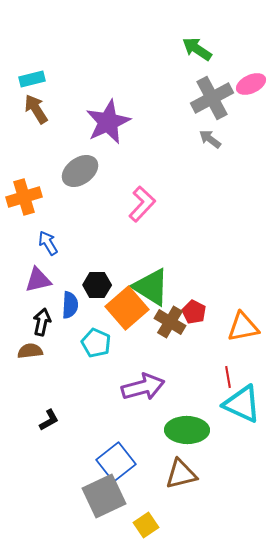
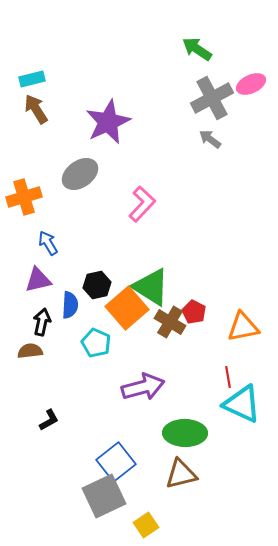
gray ellipse: moved 3 px down
black hexagon: rotated 12 degrees counterclockwise
green ellipse: moved 2 px left, 3 px down
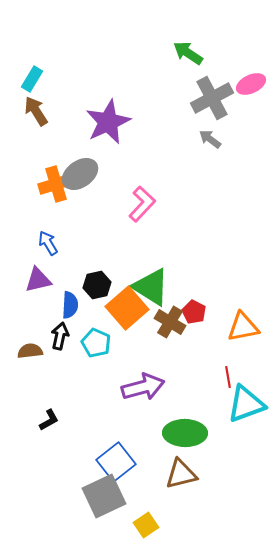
green arrow: moved 9 px left, 4 px down
cyan rectangle: rotated 45 degrees counterclockwise
brown arrow: moved 2 px down
orange cross: moved 32 px right, 13 px up
black arrow: moved 18 px right, 14 px down
cyan triangle: moved 4 px right; rotated 45 degrees counterclockwise
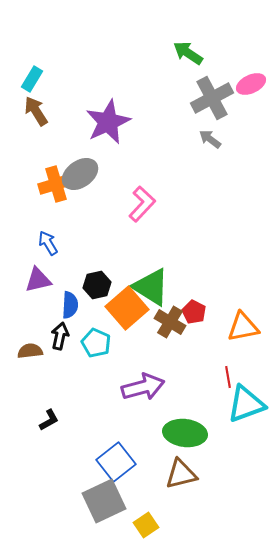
green ellipse: rotated 6 degrees clockwise
gray square: moved 5 px down
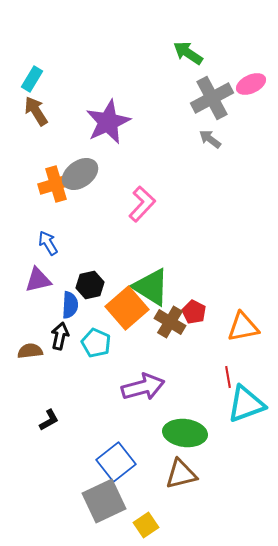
black hexagon: moved 7 px left
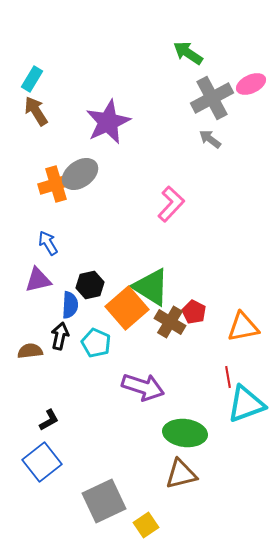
pink L-shape: moved 29 px right
purple arrow: rotated 33 degrees clockwise
blue square: moved 74 px left
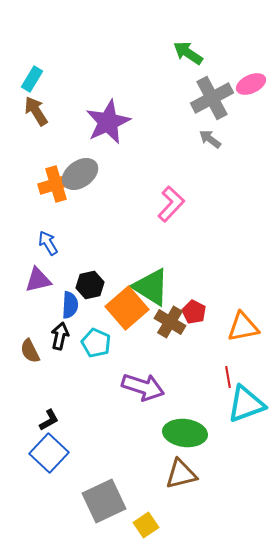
brown semicircle: rotated 110 degrees counterclockwise
blue square: moved 7 px right, 9 px up; rotated 9 degrees counterclockwise
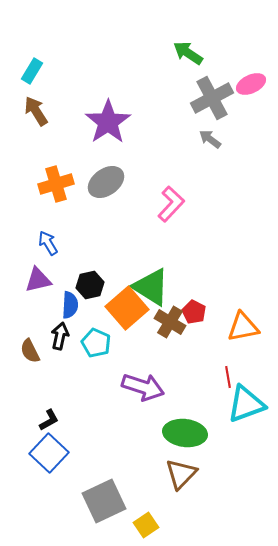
cyan rectangle: moved 8 px up
purple star: rotated 9 degrees counterclockwise
gray ellipse: moved 26 px right, 8 px down
brown triangle: rotated 32 degrees counterclockwise
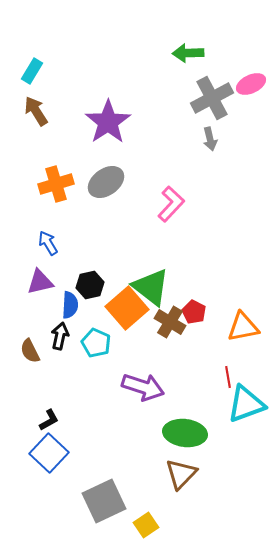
green arrow: rotated 36 degrees counterclockwise
gray arrow: rotated 140 degrees counterclockwise
purple triangle: moved 2 px right, 2 px down
green triangle: rotated 6 degrees clockwise
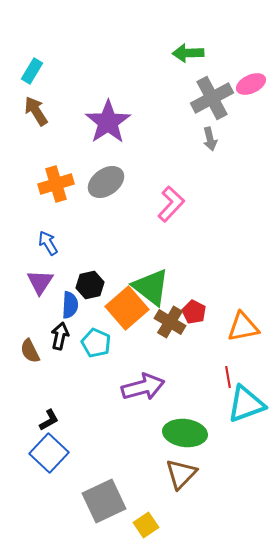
purple triangle: rotated 44 degrees counterclockwise
purple arrow: rotated 33 degrees counterclockwise
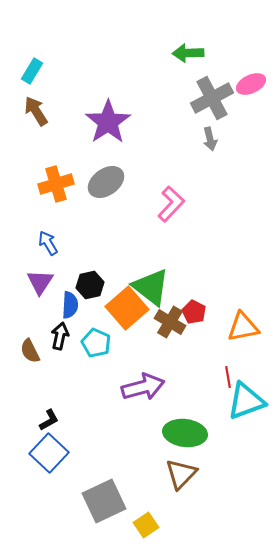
cyan triangle: moved 3 px up
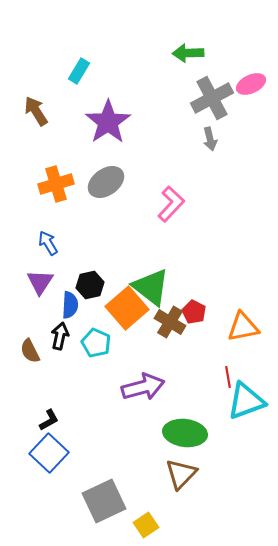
cyan rectangle: moved 47 px right
